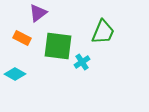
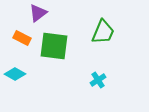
green square: moved 4 px left
cyan cross: moved 16 px right, 18 px down
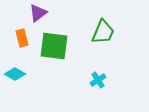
orange rectangle: rotated 48 degrees clockwise
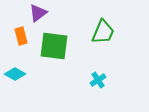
orange rectangle: moved 1 px left, 2 px up
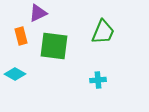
purple triangle: rotated 12 degrees clockwise
cyan cross: rotated 28 degrees clockwise
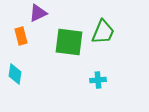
green square: moved 15 px right, 4 px up
cyan diamond: rotated 70 degrees clockwise
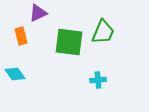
cyan diamond: rotated 45 degrees counterclockwise
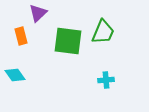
purple triangle: rotated 18 degrees counterclockwise
green square: moved 1 px left, 1 px up
cyan diamond: moved 1 px down
cyan cross: moved 8 px right
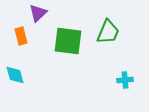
green trapezoid: moved 5 px right
cyan diamond: rotated 20 degrees clockwise
cyan cross: moved 19 px right
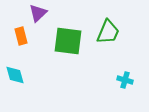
cyan cross: rotated 21 degrees clockwise
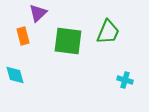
orange rectangle: moved 2 px right
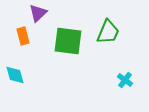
cyan cross: rotated 21 degrees clockwise
